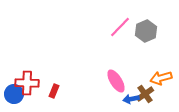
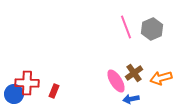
pink line: moved 6 px right; rotated 65 degrees counterclockwise
gray hexagon: moved 6 px right, 2 px up
brown cross: moved 11 px left, 21 px up
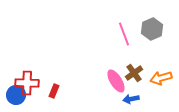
pink line: moved 2 px left, 7 px down
blue circle: moved 2 px right, 1 px down
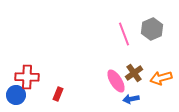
red cross: moved 6 px up
red rectangle: moved 4 px right, 3 px down
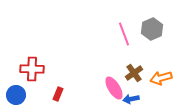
red cross: moved 5 px right, 8 px up
pink ellipse: moved 2 px left, 7 px down
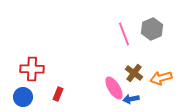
brown cross: rotated 18 degrees counterclockwise
blue circle: moved 7 px right, 2 px down
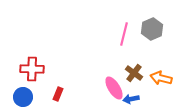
pink line: rotated 35 degrees clockwise
orange arrow: rotated 30 degrees clockwise
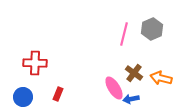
red cross: moved 3 px right, 6 px up
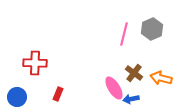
blue circle: moved 6 px left
